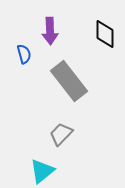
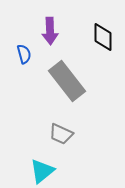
black diamond: moved 2 px left, 3 px down
gray rectangle: moved 2 px left
gray trapezoid: rotated 110 degrees counterclockwise
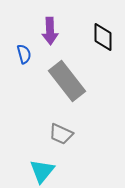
cyan triangle: rotated 12 degrees counterclockwise
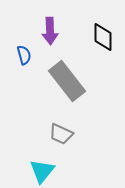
blue semicircle: moved 1 px down
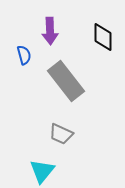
gray rectangle: moved 1 px left
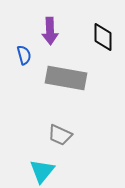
gray rectangle: moved 3 px up; rotated 42 degrees counterclockwise
gray trapezoid: moved 1 px left, 1 px down
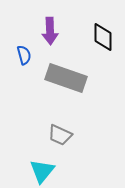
gray rectangle: rotated 9 degrees clockwise
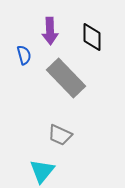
black diamond: moved 11 px left
gray rectangle: rotated 27 degrees clockwise
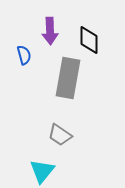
black diamond: moved 3 px left, 3 px down
gray rectangle: moved 2 px right; rotated 54 degrees clockwise
gray trapezoid: rotated 10 degrees clockwise
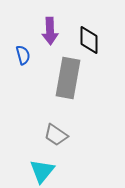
blue semicircle: moved 1 px left
gray trapezoid: moved 4 px left
